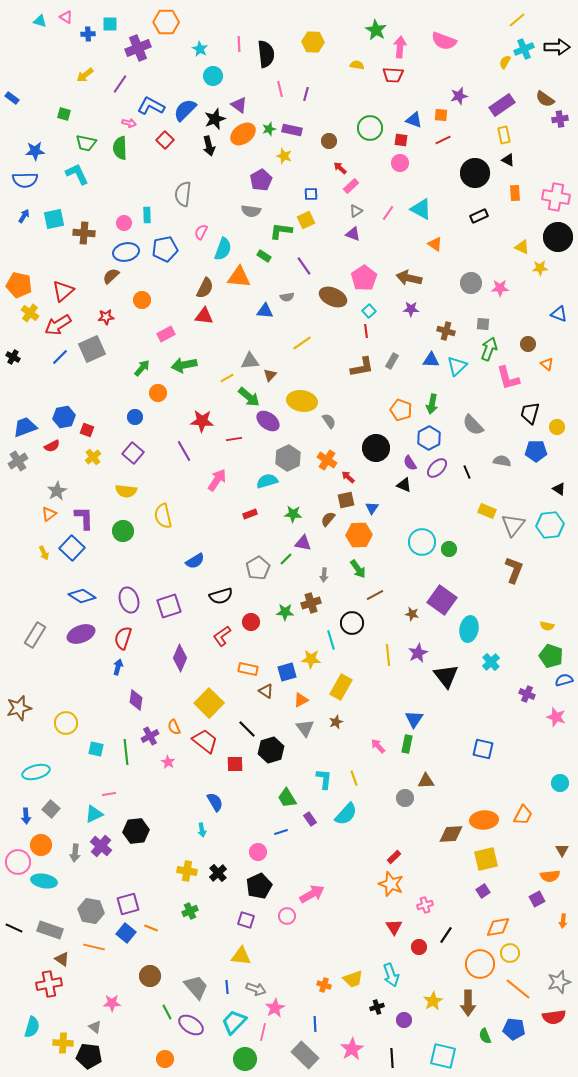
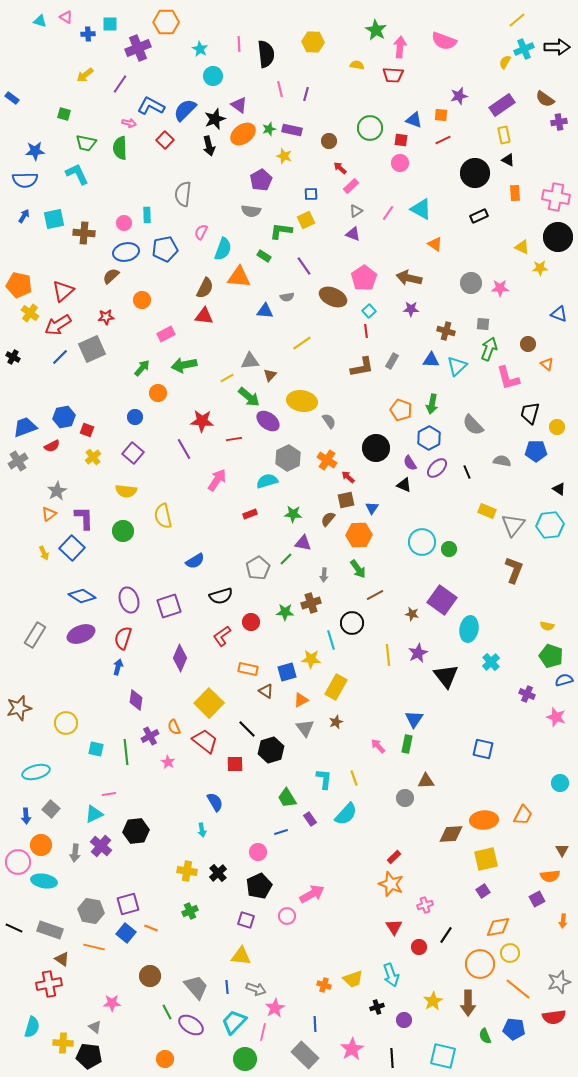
purple cross at (560, 119): moved 1 px left, 3 px down
purple line at (184, 451): moved 2 px up
yellow rectangle at (341, 687): moved 5 px left
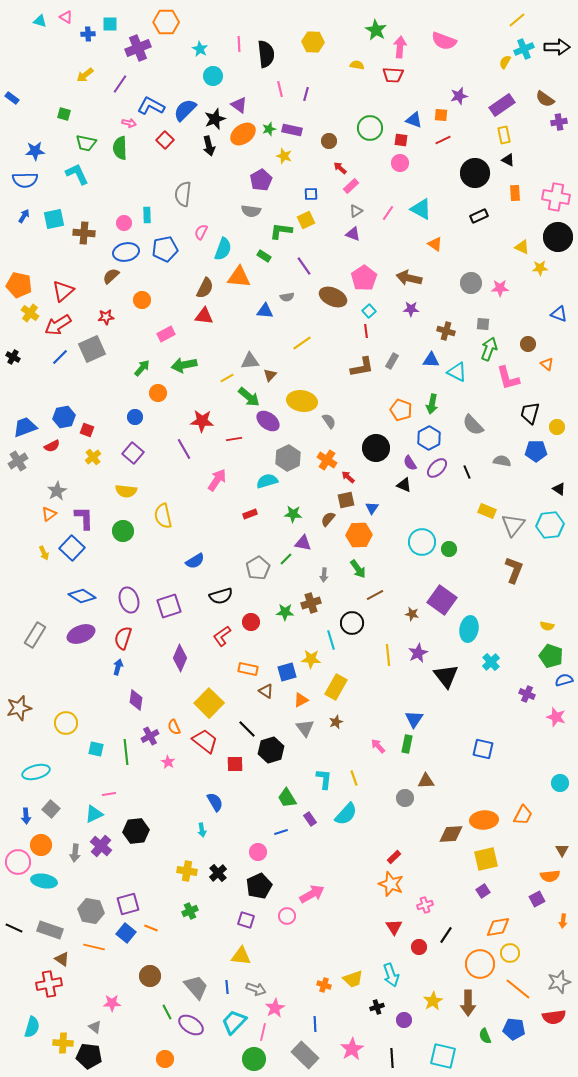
cyan triangle at (457, 366): moved 6 px down; rotated 50 degrees counterclockwise
green circle at (245, 1059): moved 9 px right
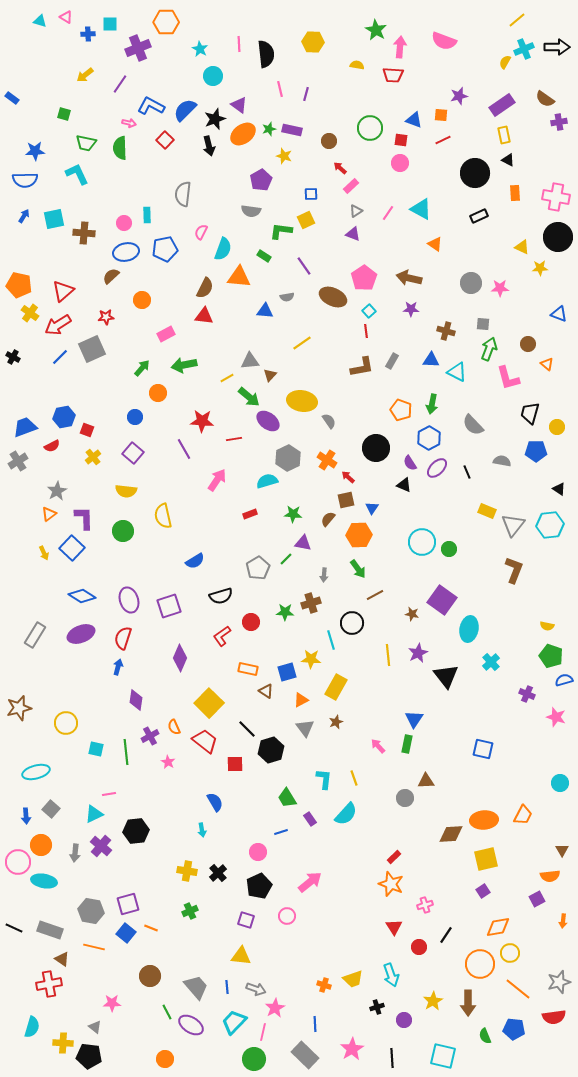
pink arrow at (312, 894): moved 2 px left, 12 px up; rotated 10 degrees counterclockwise
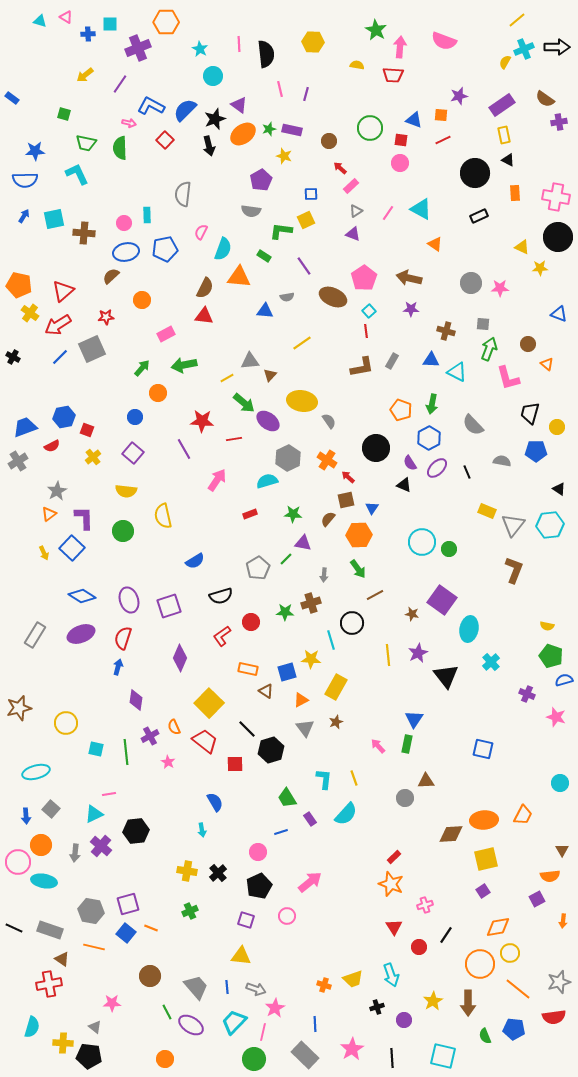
green arrow at (249, 397): moved 5 px left, 6 px down
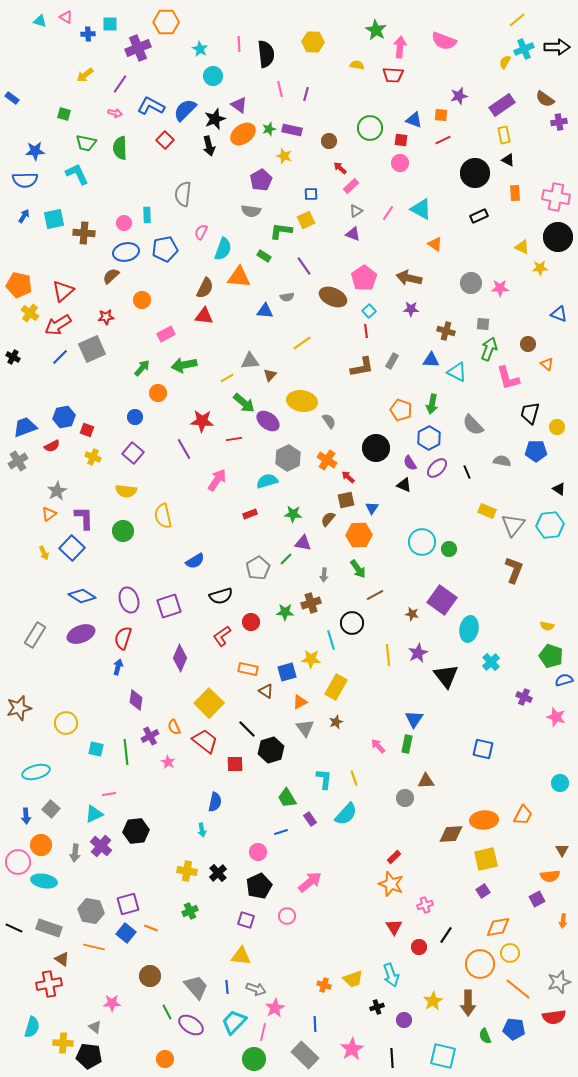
pink arrow at (129, 123): moved 14 px left, 10 px up
yellow cross at (93, 457): rotated 28 degrees counterclockwise
purple cross at (527, 694): moved 3 px left, 3 px down
orange triangle at (301, 700): moved 1 px left, 2 px down
blue semicircle at (215, 802): rotated 42 degrees clockwise
gray rectangle at (50, 930): moved 1 px left, 2 px up
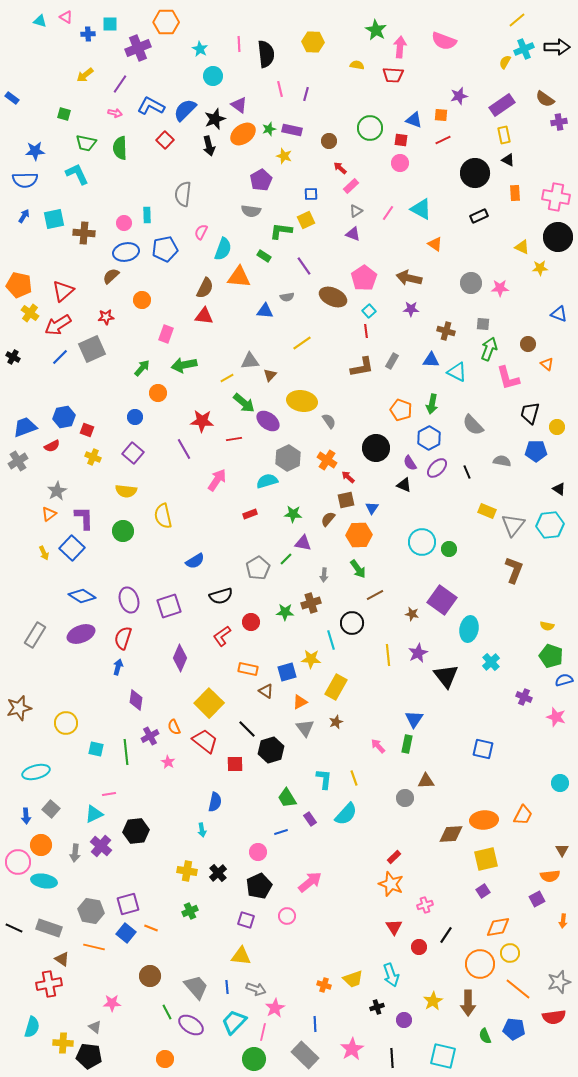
pink rectangle at (166, 334): rotated 42 degrees counterclockwise
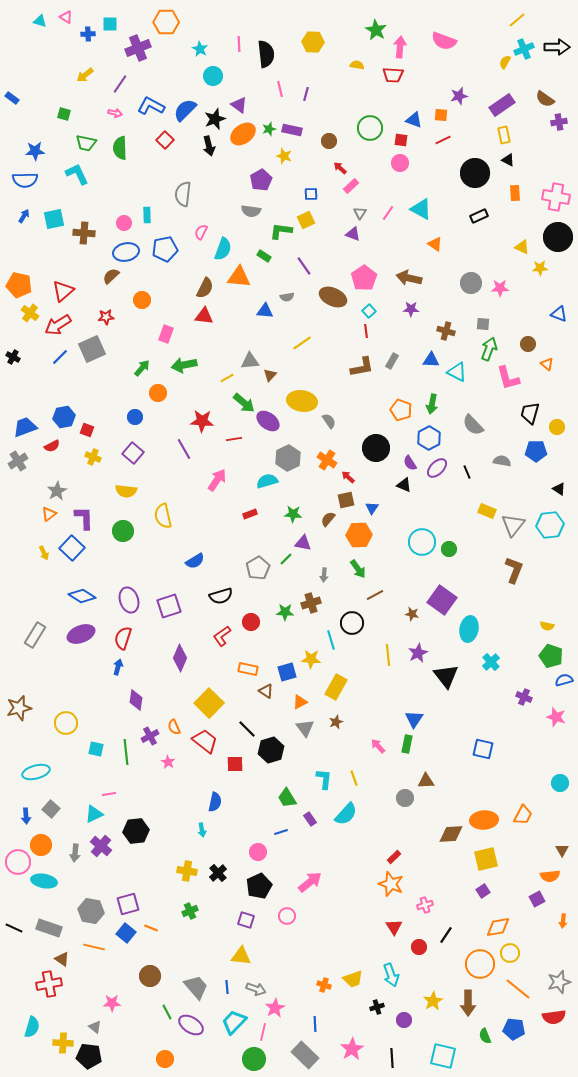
gray triangle at (356, 211): moved 4 px right, 2 px down; rotated 24 degrees counterclockwise
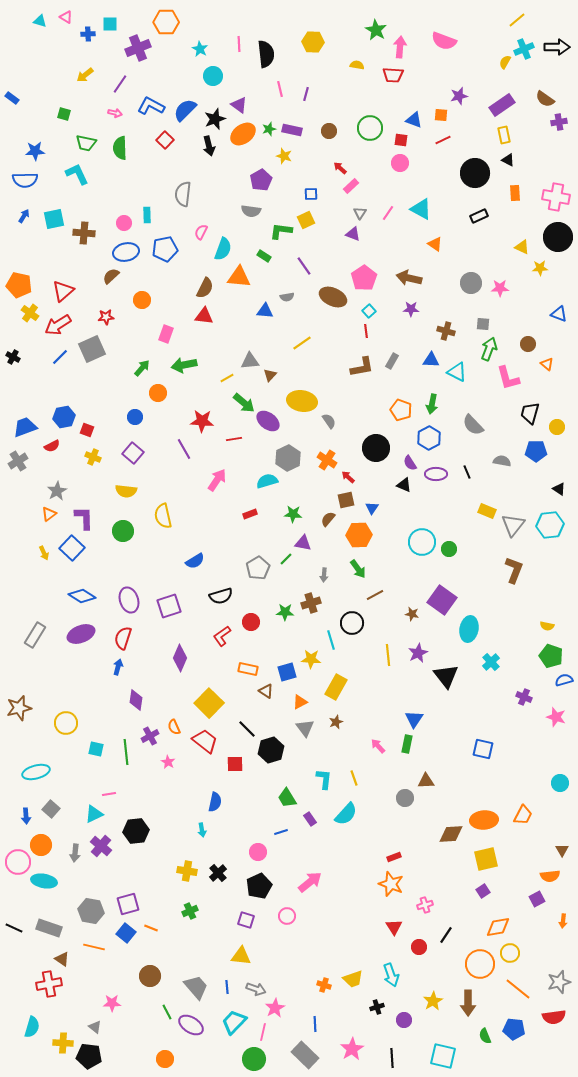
brown circle at (329, 141): moved 10 px up
purple ellipse at (437, 468): moved 1 px left, 6 px down; rotated 45 degrees clockwise
red rectangle at (394, 857): rotated 24 degrees clockwise
